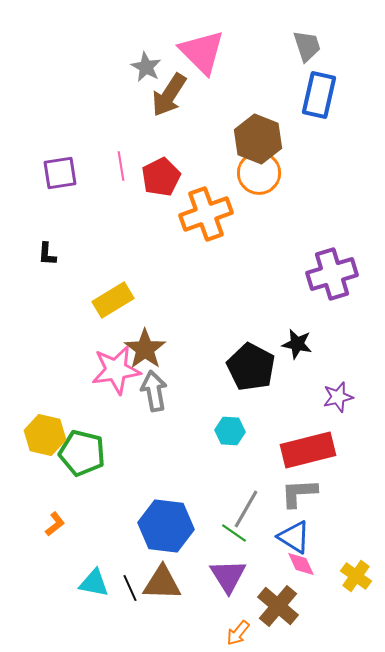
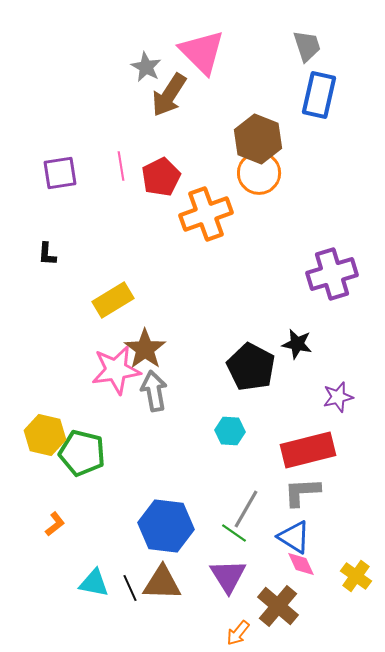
gray L-shape: moved 3 px right, 1 px up
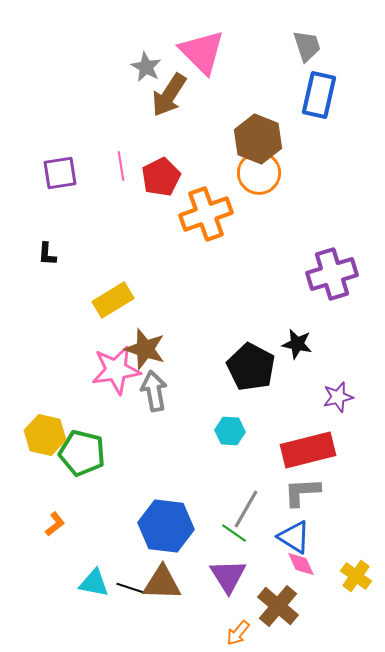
brown star: rotated 18 degrees counterclockwise
black line: rotated 48 degrees counterclockwise
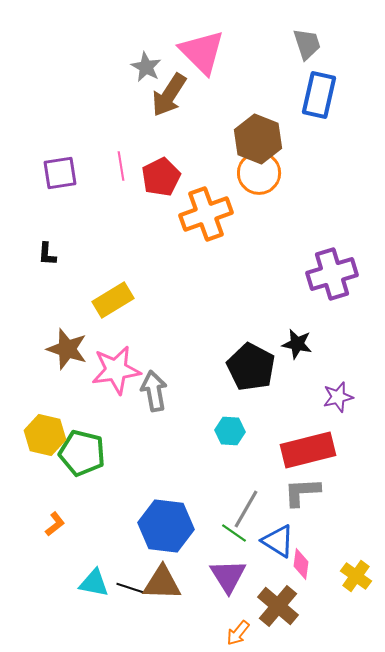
gray trapezoid: moved 2 px up
brown star: moved 78 px left
blue triangle: moved 16 px left, 4 px down
pink diamond: rotated 32 degrees clockwise
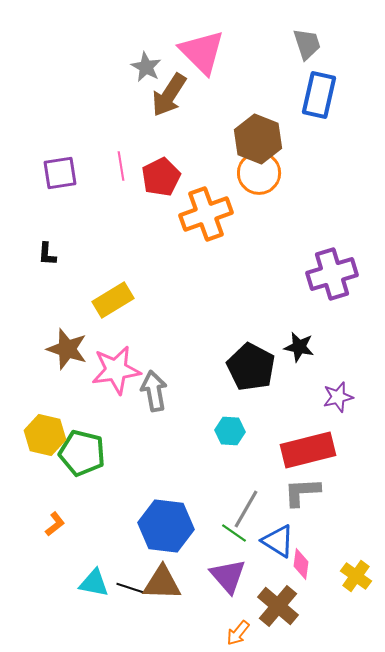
black star: moved 2 px right, 3 px down
purple triangle: rotated 9 degrees counterclockwise
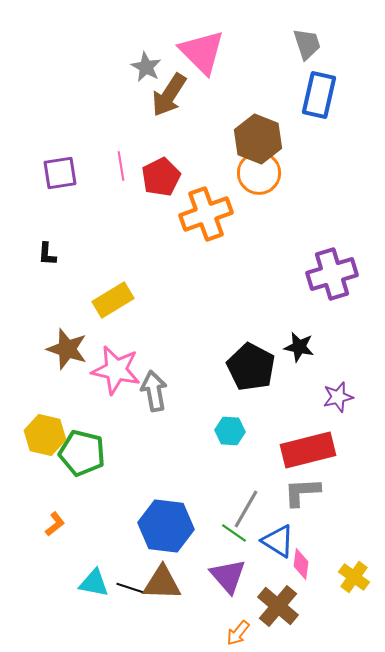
pink star: rotated 21 degrees clockwise
yellow cross: moved 2 px left, 1 px down
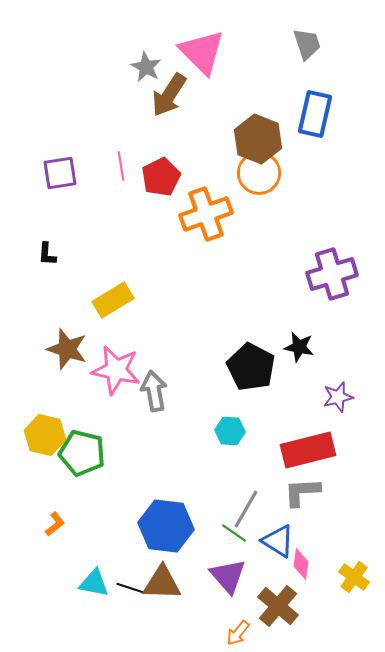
blue rectangle: moved 4 px left, 19 px down
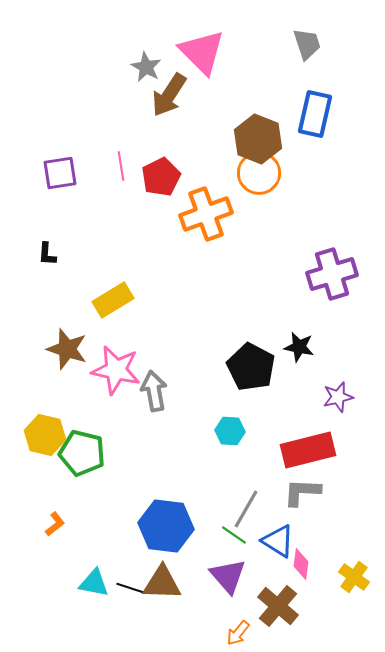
gray L-shape: rotated 6 degrees clockwise
green line: moved 2 px down
